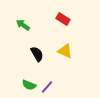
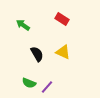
red rectangle: moved 1 px left
yellow triangle: moved 2 px left, 1 px down
green semicircle: moved 2 px up
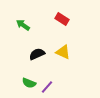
black semicircle: rotated 84 degrees counterclockwise
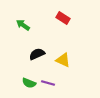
red rectangle: moved 1 px right, 1 px up
yellow triangle: moved 8 px down
purple line: moved 1 px right, 4 px up; rotated 64 degrees clockwise
